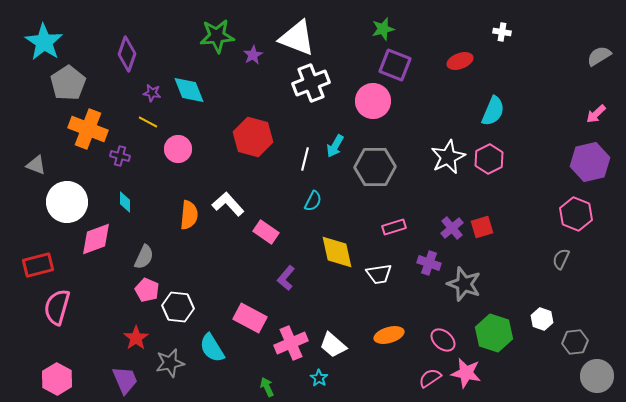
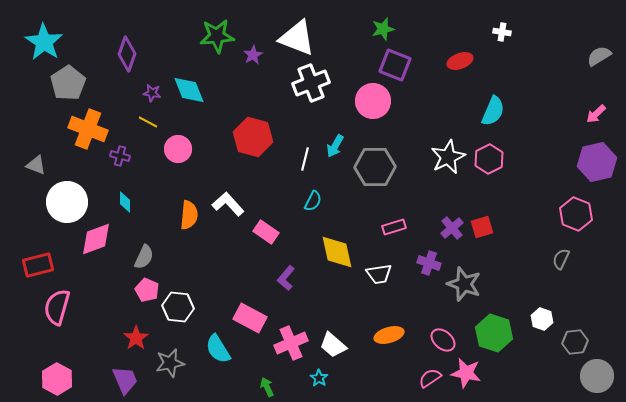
purple hexagon at (590, 162): moved 7 px right
cyan semicircle at (212, 348): moved 6 px right, 1 px down
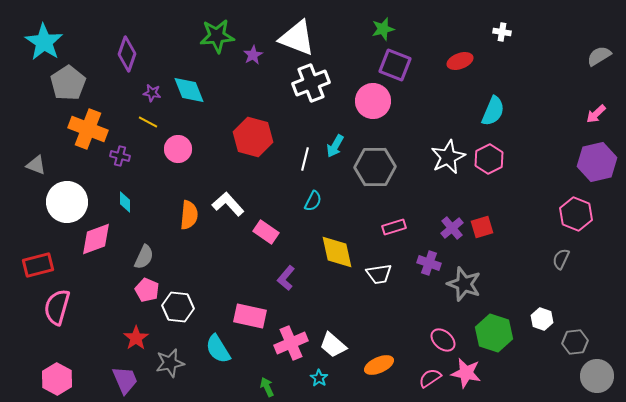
pink rectangle at (250, 318): moved 2 px up; rotated 16 degrees counterclockwise
orange ellipse at (389, 335): moved 10 px left, 30 px down; rotated 8 degrees counterclockwise
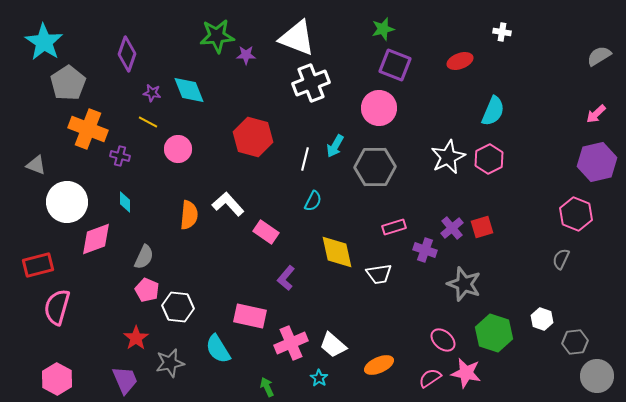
purple star at (253, 55): moved 7 px left; rotated 30 degrees clockwise
pink circle at (373, 101): moved 6 px right, 7 px down
purple cross at (429, 263): moved 4 px left, 13 px up
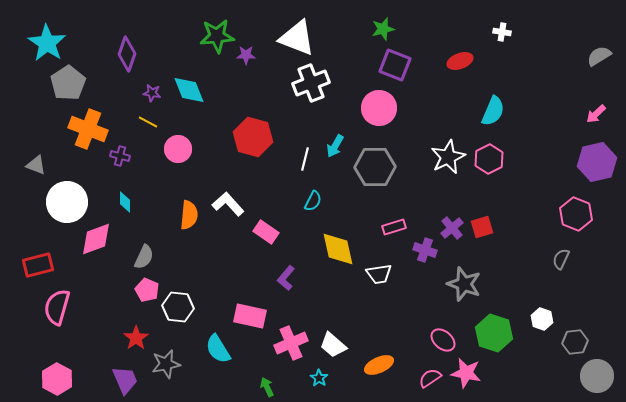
cyan star at (44, 42): moved 3 px right, 1 px down
yellow diamond at (337, 252): moved 1 px right, 3 px up
gray star at (170, 363): moved 4 px left, 1 px down
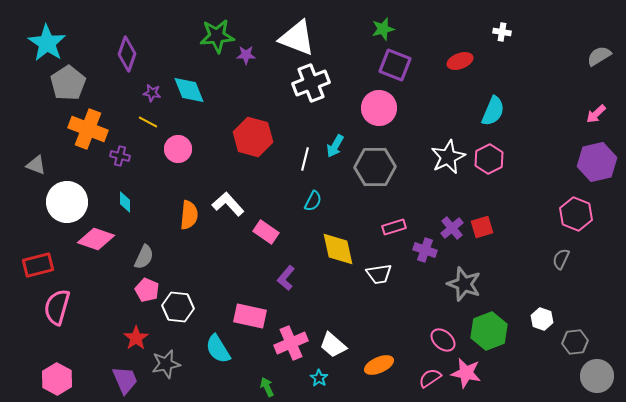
pink diamond at (96, 239): rotated 39 degrees clockwise
green hexagon at (494, 333): moved 5 px left, 2 px up; rotated 21 degrees clockwise
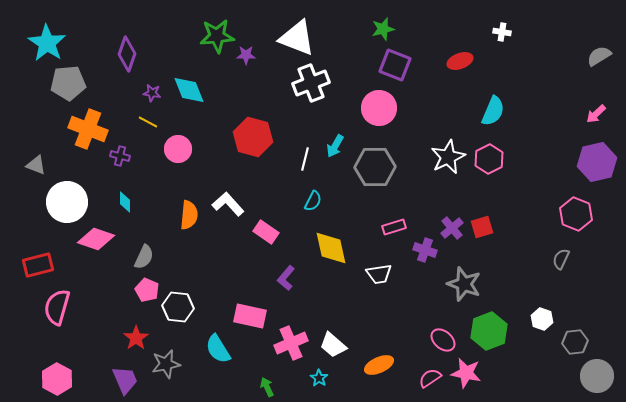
gray pentagon at (68, 83): rotated 28 degrees clockwise
yellow diamond at (338, 249): moved 7 px left, 1 px up
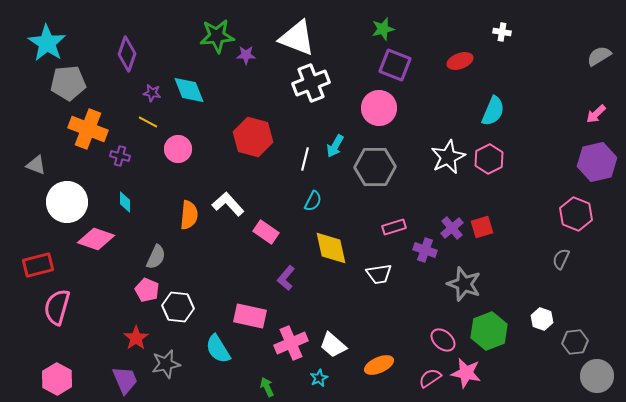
gray semicircle at (144, 257): moved 12 px right
cyan star at (319, 378): rotated 12 degrees clockwise
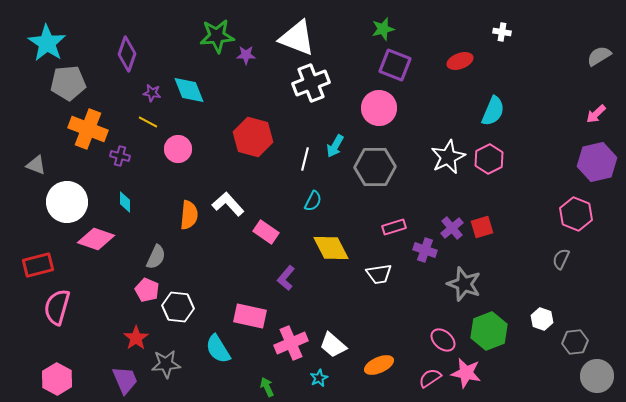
yellow diamond at (331, 248): rotated 15 degrees counterclockwise
gray star at (166, 364): rotated 8 degrees clockwise
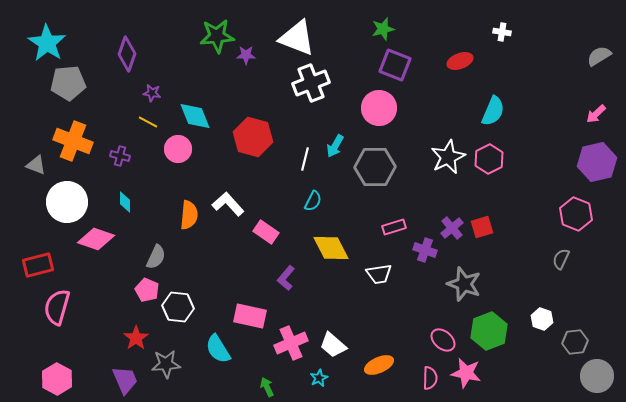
cyan diamond at (189, 90): moved 6 px right, 26 px down
orange cross at (88, 129): moved 15 px left, 12 px down
pink semicircle at (430, 378): rotated 125 degrees clockwise
